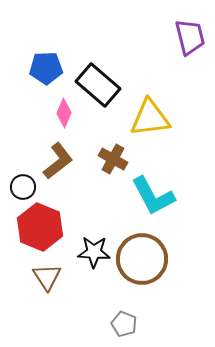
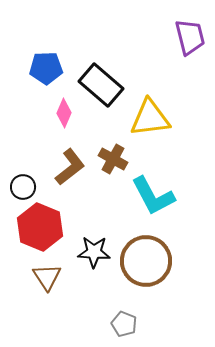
black rectangle: moved 3 px right
brown L-shape: moved 12 px right, 6 px down
brown circle: moved 4 px right, 2 px down
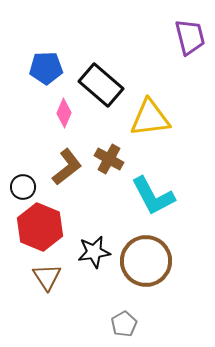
brown cross: moved 4 px left
brown L-shape: moved 3 px left
black star: rotated 12 degrees counterclockwise
gray pentagon: rotated 20 degrees clockwise
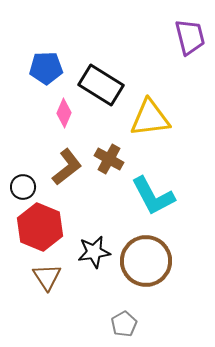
black rectangle: rotated 9 degrees counterclockwise
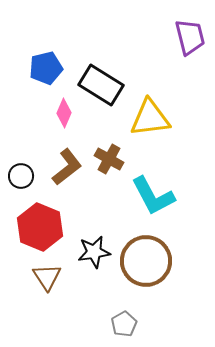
blue pentagon: rotated 12 degrees counterclockwise
black circle: moved 2 px left, 11 px up
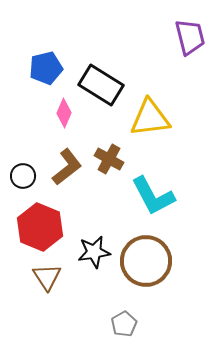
black circle: moved 2 px right
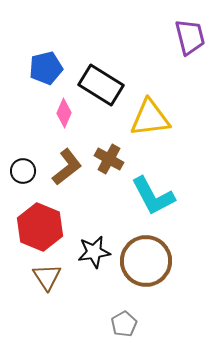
black circle: moved 5 px up
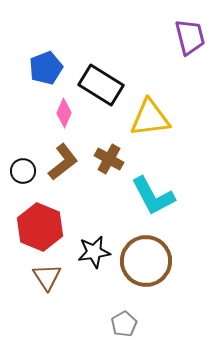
blue pentagon: rotated 8 degrees counterclockwise
brown L-shape: moved 4 px left, 5 px up
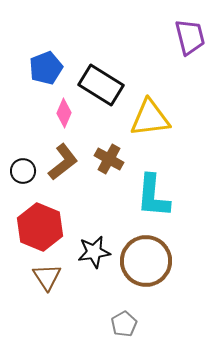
cyan L-shape: rotated 33 degrees clockwise
